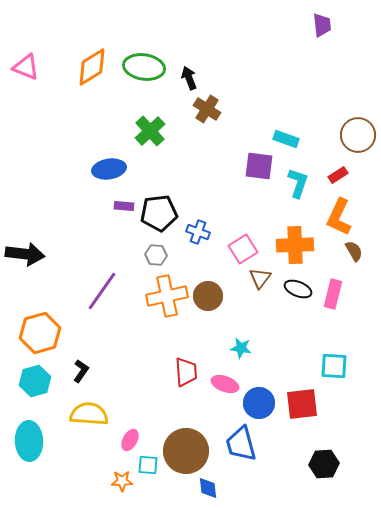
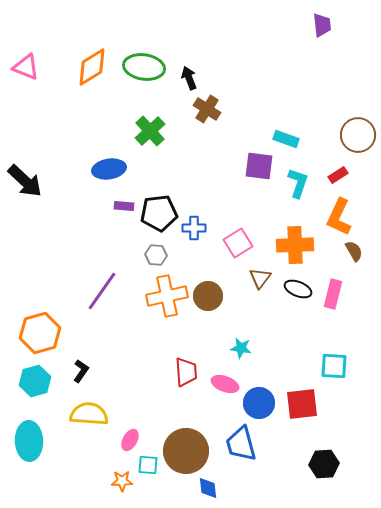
blue cross at (198, 232): moved 4 px left, 4 px up; rotated 20 degrees counterclockwise
pink square at (243, 249): moved 5 px left, 6 px up
black arrow at (25, 254): moved 73 px up; rotated 36 degrees clockwise
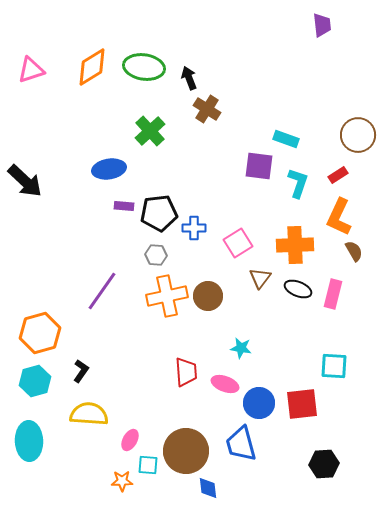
pink triangle at (26, 67): moved 5 px right, 3 px down; rotated 40 degrees counterclockwise
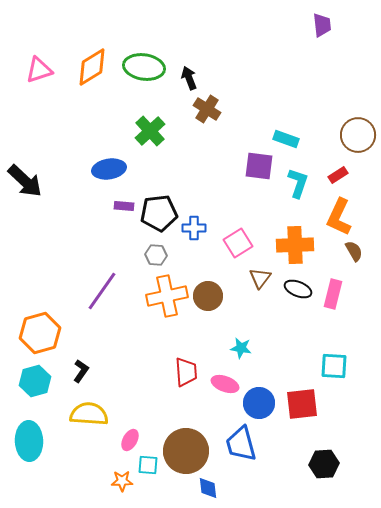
pink triangle at (31, 70): moved 8 px right
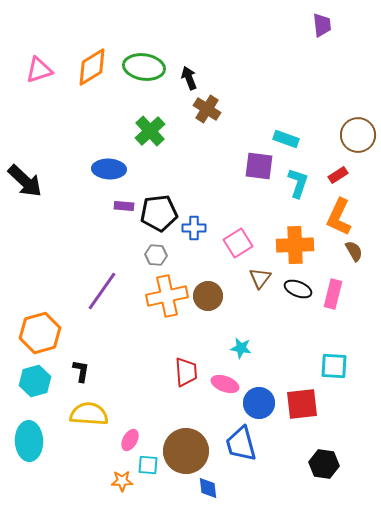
blue ellipse at (109, 169): rotated 12 degrees clockwise
black L-shape at (81, 371): rotated 25 degrees counterclockwise
black hexagon at (324, 464): rotated 12 degrees clockwise
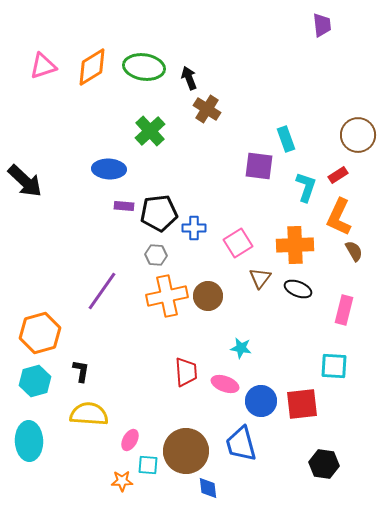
pink triangle at (39, 70): moved 4 px right, 4 px up
cyan rectangle at (286, 139): rotated 50 degrees clockwise
cyan L-shape at (298, 183): moved 8 px right, 4 px down
pink rectangle at (333, 294): moved 11 px right, 16 px down
blue circle at (259, 403): moved 2 px right, 2 px up
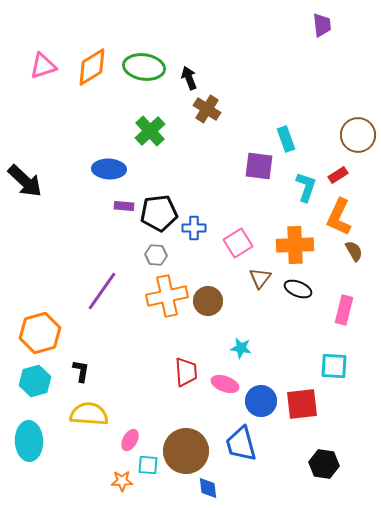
brown circle at (208, 296): moved 5 px down
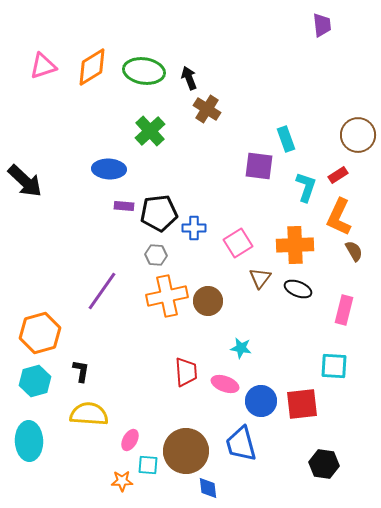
green ellipse at (144, 67): moved 4 px down
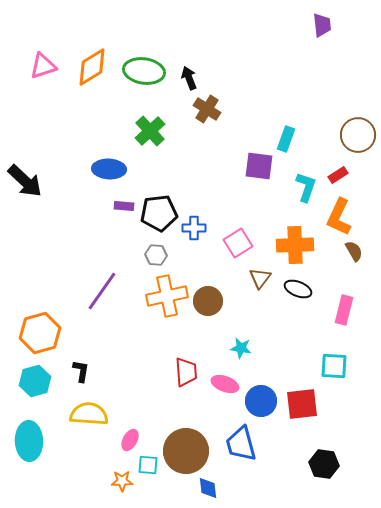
cyan rectangle at (286, 139): rotated 40 degrees clockwise
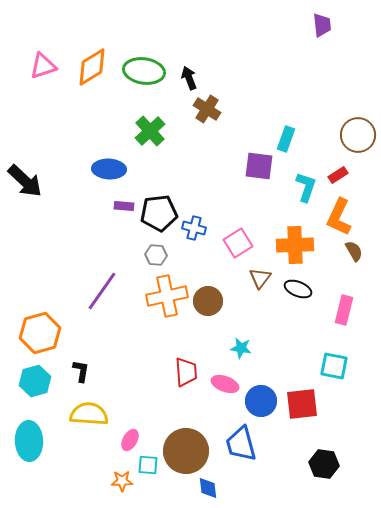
blue cross at (194, 228): rotated 15 degrees clockwise
cyan square at (334, 366): rotated 8 degrees clockwise
